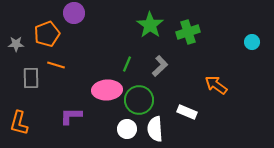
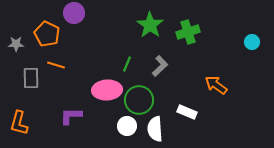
orange pentagon: rotated 25 degrees counterclockwise
white circle: moved 3 px up
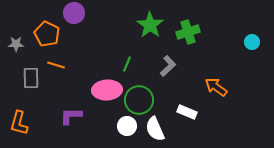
gray L-shape: moved 8 px right
orange arrow: moved 2 px down
white semicircle: rotated 20 degrees counterclockwise
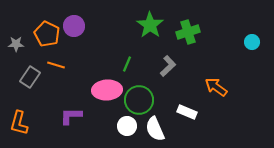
purple circle: moved 13 px down
gray rectangle: moved 1 px left, 1 px up; rotated 35 degrees clockwise
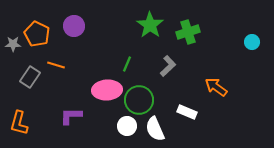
orange pentagon: moved 10 px left
gray star: moved 3 px left
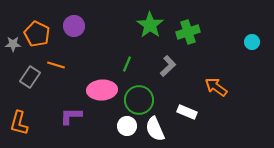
pink ellipse: moved 5 px left
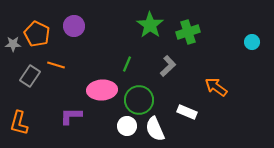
gray rectangle: moved 1 px up
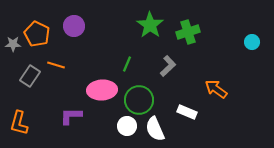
orange arrow: moved 2 px down
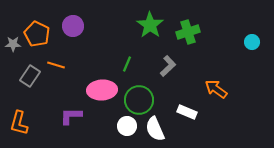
purple circle: moved 1 px left
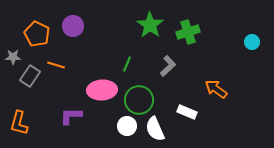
gray star: moved 13 px down
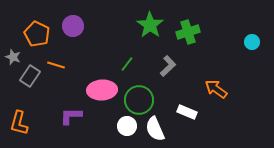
gray star: rotated 21 degrees clockwise
green line: rotated 14 degrees clockwise
